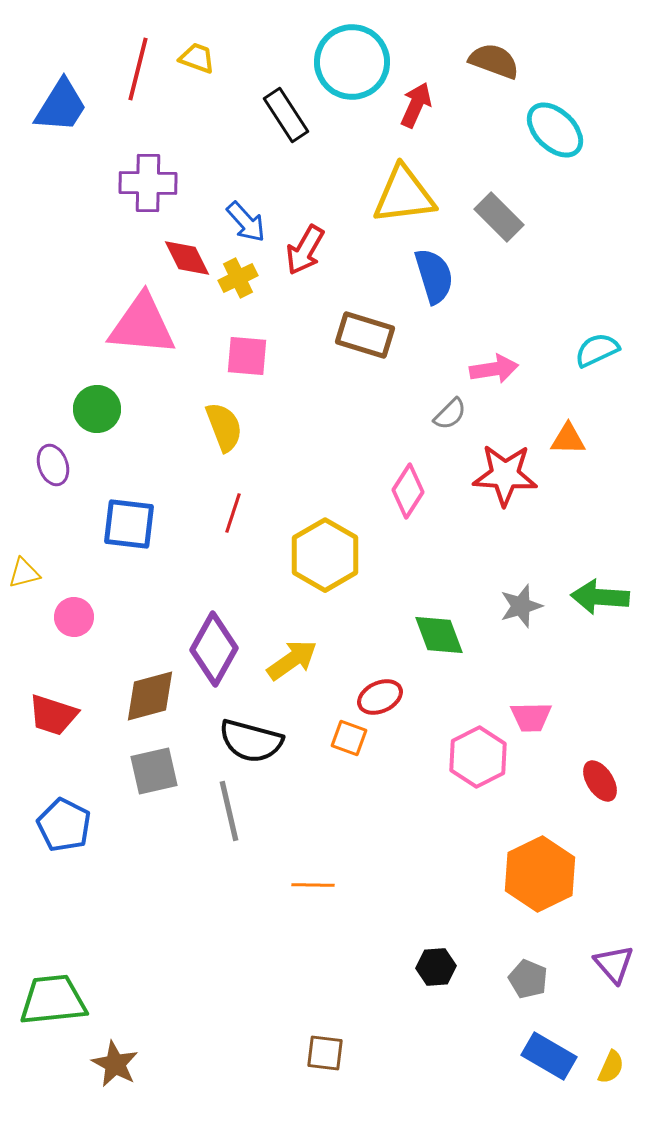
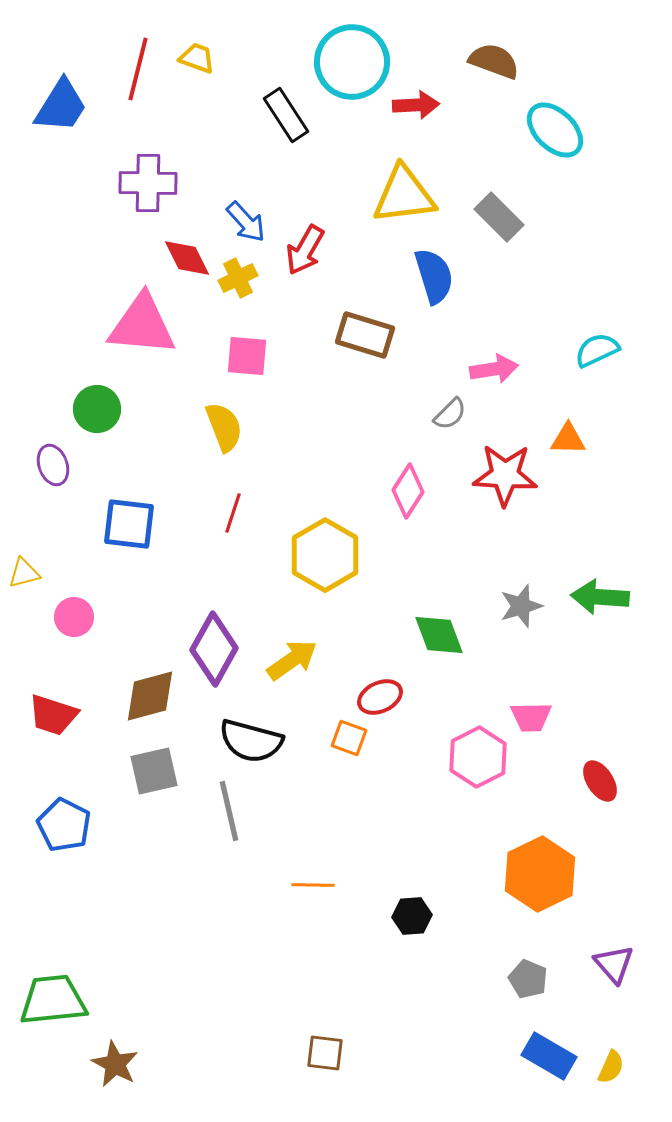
red arrow at (416, 105): rotated 63 degrees clockwise
black hexagon at (436, 967): moved 24 px left, 51 px up
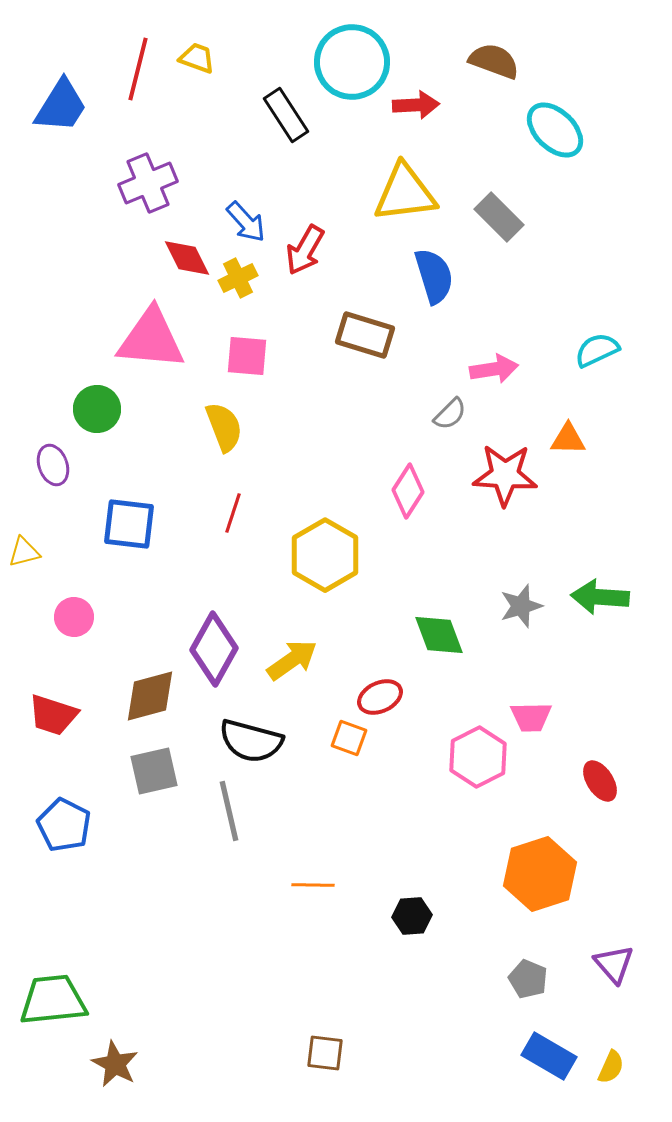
purple cross at (148, 183): rotated 24 degrees counterclockwise
yellow triangle at (404, 195): moved 1 px right, 2 px up
pink triangle at (142, 325): moved 9 px right, 14 px down
yellow triangle at (24, 573): moved 21 px up
orange hexagon at (540, 874): rotated 8 degrees clockwise
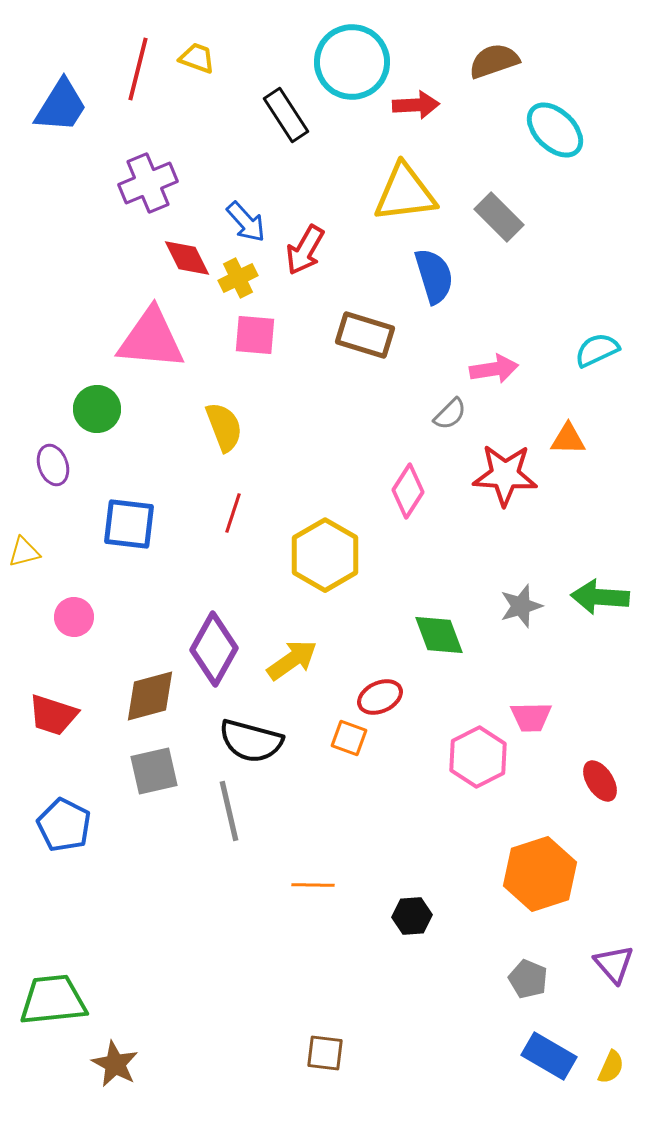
brown semicircle at (494, 61): rotated 39 degrees counterclockwise
pink square at (247, 356): moved 8 px right, 21 px up
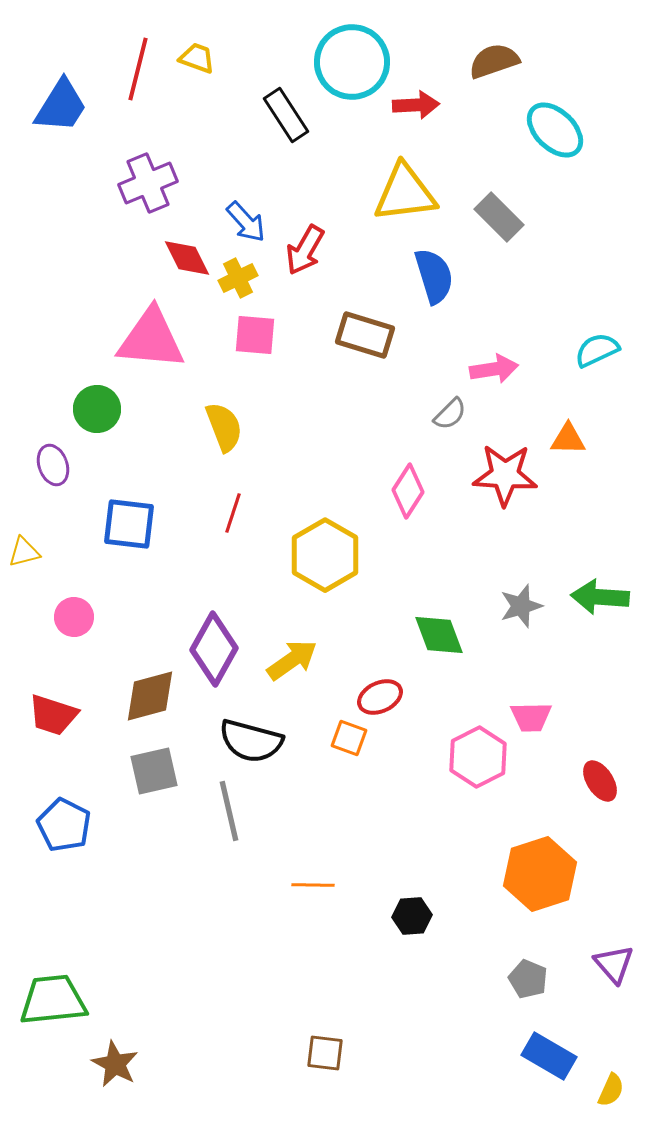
yellow semicircle at (611, 1067): moved 23 px down
